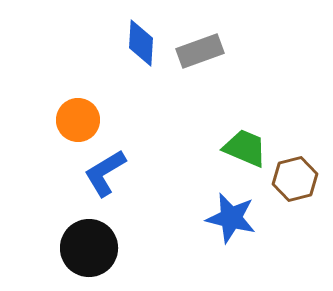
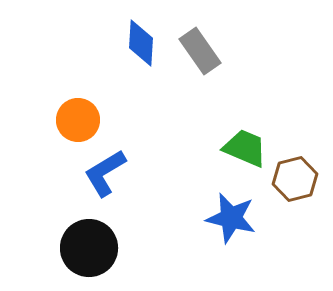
gray rectangle: rotated 75 degrees clockwise
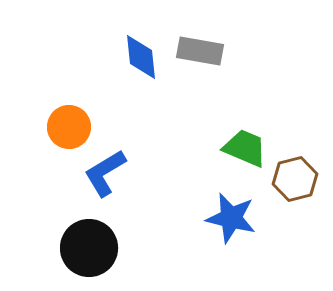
blue diamond: moved 14 px down; rotated 9 degrees counterclockwise
gray rectangle: rotated 45 degrees counterclockwise
orange circle: moved 9 px left, 7 px down
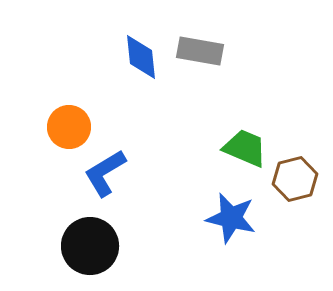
black circle: moved 1 px right, 2 px up
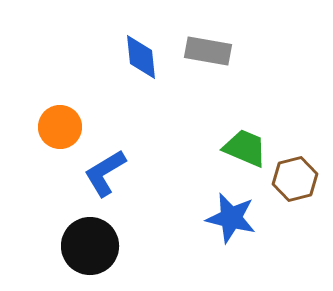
gray rectangle: moved 8 px right
orange circle: moved 9 px left
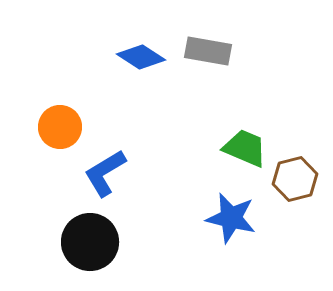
blue diamond: rotated 51 degrees counterclockwise
black circle: moved 4 px up
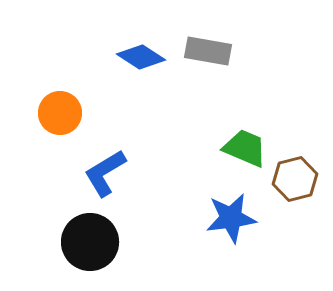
orange circle: moved 14 px up
blue star: rotated 21 degrees counterclockwise
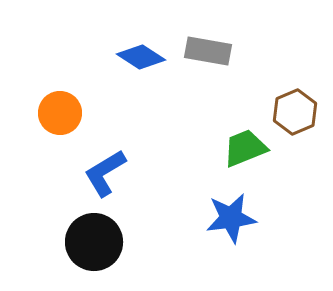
green trapezoid: rotated 45 degrees counterclockwise
brown hexagon: moved 67 px up; rotated 9 degrees counterclockwise
black circle: moved 4 px right
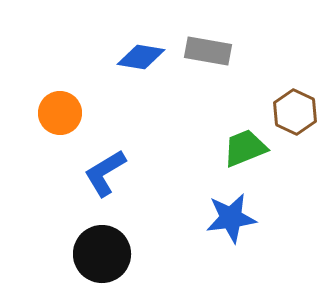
blue diamond: rotated 24 degrees counterclockwise
brown hexagon: rotated 12 degrees counterclockwise
black circle: moved 8 px right, 12 px down
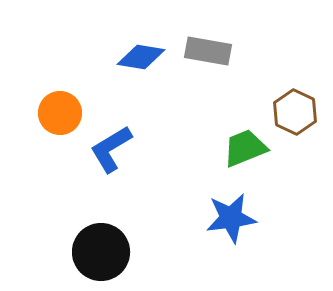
blue L-shape: moved 6 px right, 24 px up
black circle: moved 1 px left, 2 px up
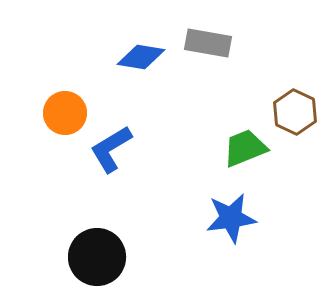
gray rectangle: moved 8 px up
orange circle: moved 5 px right
black circle: moved 4 px left, 5 px down
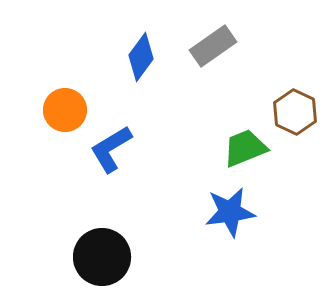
gray rectangle: moved 5 px right, 3 px down; rotated 45 degrees counterclockwise
blue diamond: rotated 63 degrees counterclockwise
orange circle: moved 3 px up
blue star: moved 1 px left, 6 px up
black circle: moved 5 px right
